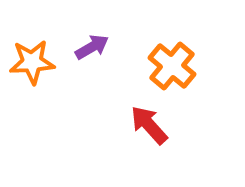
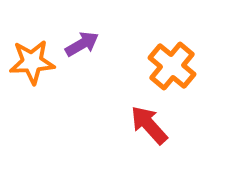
purple arrow: moved 10 px left, 3 px up
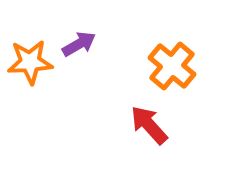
purple arrow: moved 3 px left
orange star: moved 2 px left
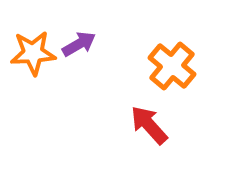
orange star: moved 3 px right, 9 px up
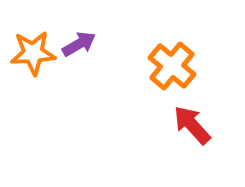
red arrow: moved 43 px right
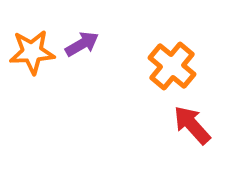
purple arrow: moved 3 px right
orange star: moved 1 px left, 1 px up
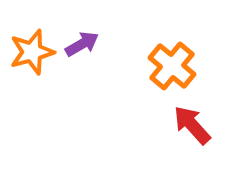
orange star: rotated 12 degrees counterclockwise
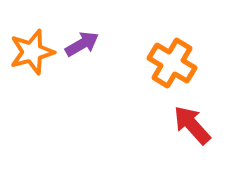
orange cross: moved 3 px up; rotated 9 degrees counterclockwise
